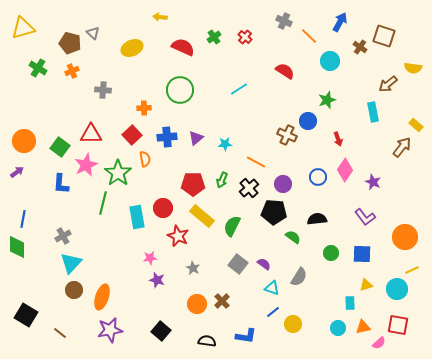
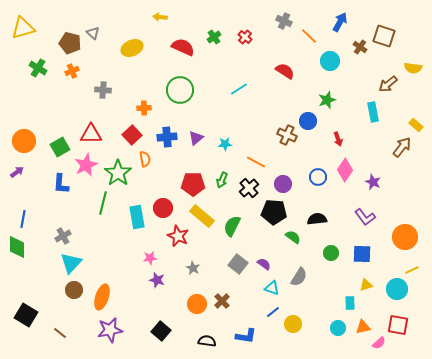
green square at (60, 147): rotated 24 degrees clockwise
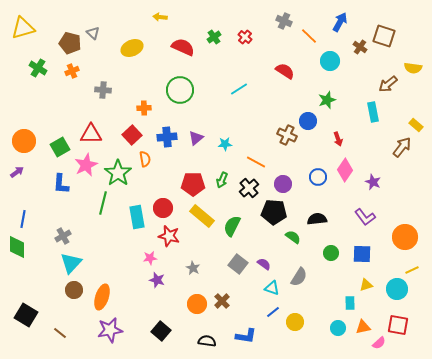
red star at (178, 236): moved 9 px left; rotated 10 degrees counterclockwise
yellow circle at (293, 324): moved 2 px right, 2 px up
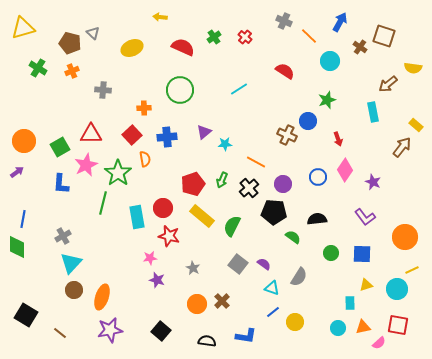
purple triangle at (196, 138): moved 8 px right, 6 px up
red pentagon at (193, 184): rotated 20 degrees counterclockwise
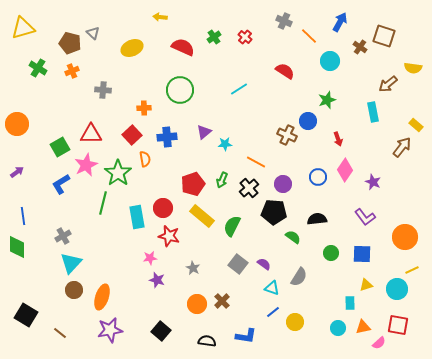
orange circle at (24, 141): moved 7 px left, 17 px up
blue L-shape at (61, 184): rotated 55 degrees clockwise
blue line at (23, 219): moved 3 px up; rotated 18 degrees counterclockwise
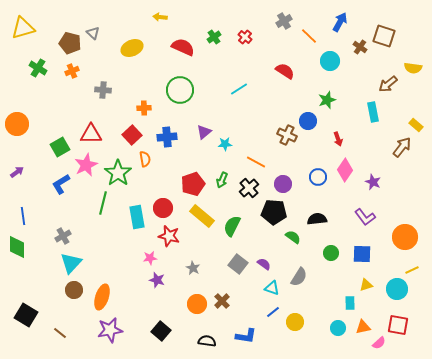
gray cross at (284, 21): rotated 35 degrees clockwise
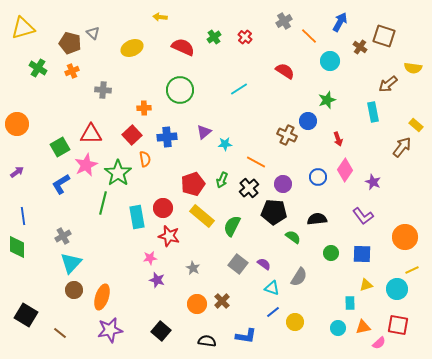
purple L-shape at (365, 217): moved 2 px left, 1 px up
